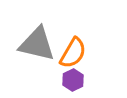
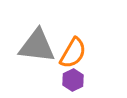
gray triangle: moved 2 px down; rotated 6 degrees counterclockwise
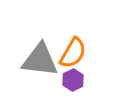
gray triangle: moved 3 px right, 14 px down
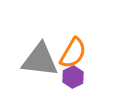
purple hexagon: moved 3 px up
